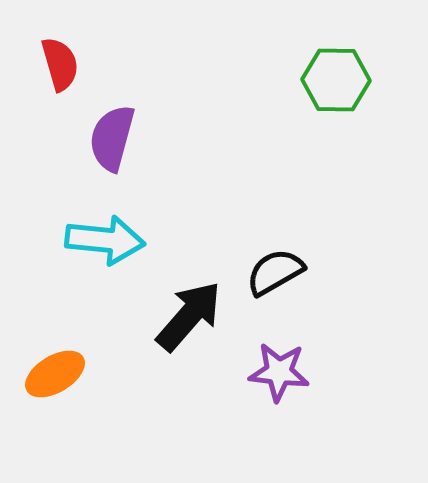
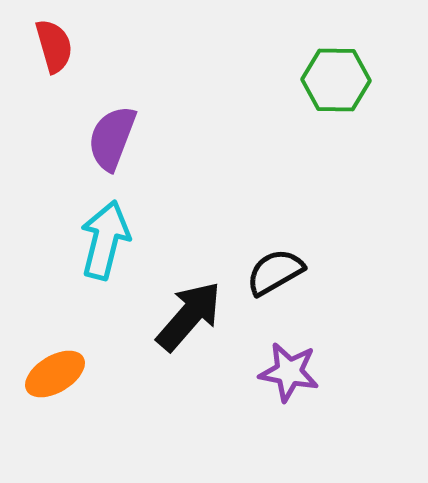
red semicircle: moved 6 px left, 18 px up
purple semicircle: rotated 6 degrees clockwise
cyan arrow: rotated 82 degrees counterclockwise
purple star: moved 10 px right; rotated 4 degrees clockwise
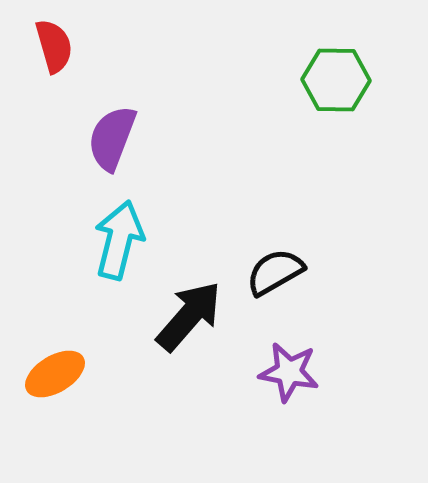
cyan arrow: moved 14 px right
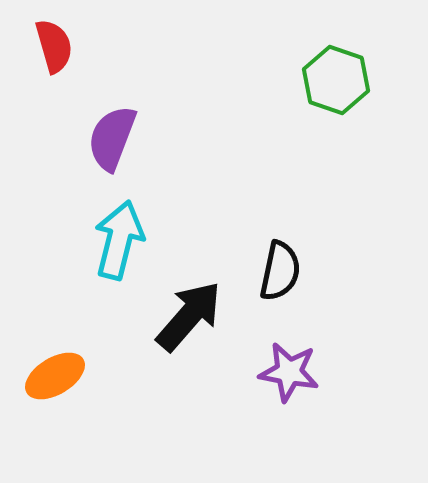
green hexagon: rotated 18 degrees clockwise
black semicircle: moved 5 px right, 1 px up; rotated 132 degrees clockwise
orange ellipse: moved 2 px down
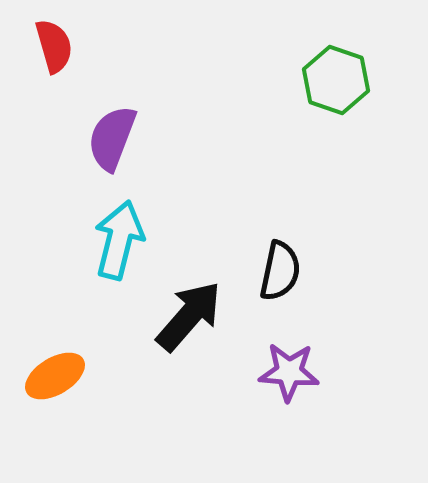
purple star: rotated 6 degrees counterclockwise
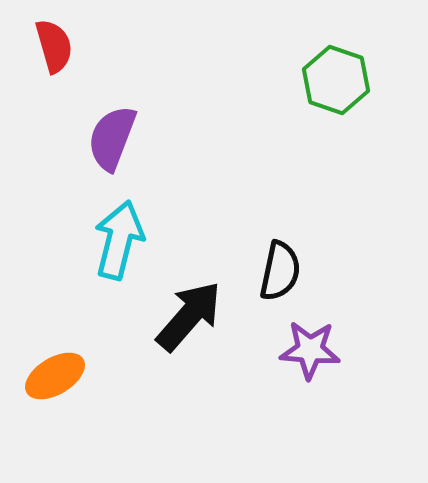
purple star: moved 21 px right, 22 px up
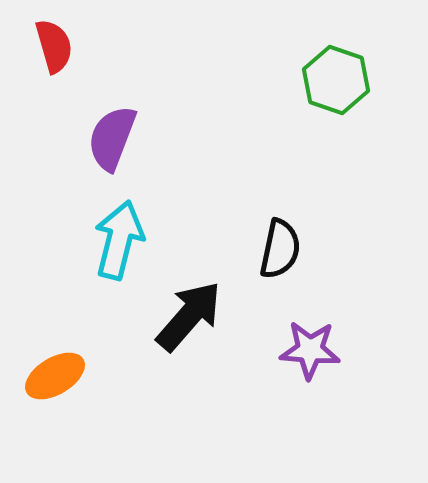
black semicircle: moved 22 px up
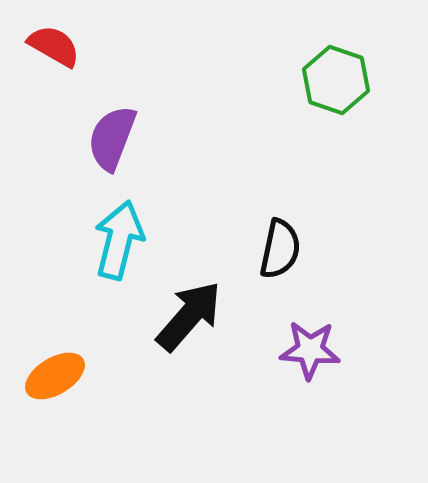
red semicircle: rotated 44 degrees counterclockwise
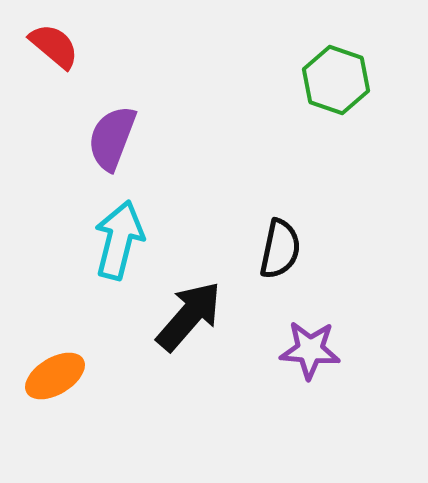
red semicircle: rotated 10 degrees clockwise
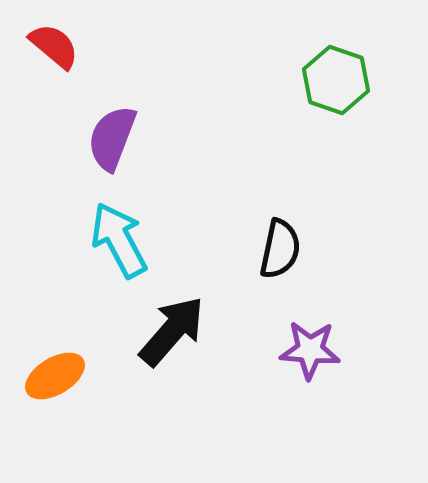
cyan arrow: rotated 42 degrees counterclockwise
black arrow: moved 17 px left, 15 px down
